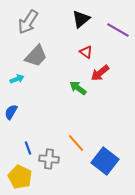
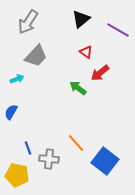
yellow pentagon: moved 3 px left, 2 px up; rotated 15 degrees counterclockwise
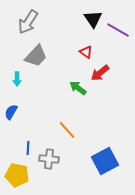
black triangle: moved 12 px right; rotated 24 degrees counterclockwise
cyan arrow: rotated 112 degrees clockwise
orange line: moved 9 px left, 13 px up
blue line: rotated 24 degrees clockwise
blue square: rotated 24 degrees clockwise
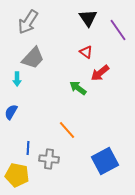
black triangle: moved 5 px left, 1 px up
purple line: rotated 25 degrees clockwise
gray trapezoid: moved 3 px left, 2 px down
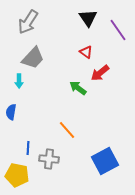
cyan arrow: moved 2 px right, 2 px down
blue semicircle: rotated 21 degrees counterclockwise
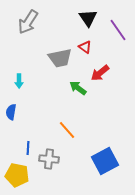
red triangle: moved 1 px left, 5 px up
gray trapezoid: moved 27 px right; rotated 35 degrees clockwise
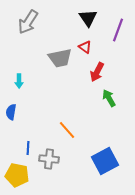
purple line: rotated 55 degrees clockwise
red arrow: moved 3 px left, 1 px up; rotated 24 degrees counterclockwise
green arrow: moved 31 px right, 10 px down; rotated 24 degrees clockwise
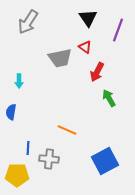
orange line: rotated 24 degrees counterclockwise
yellow pentagon: rotated 10 degrees counterclockwise
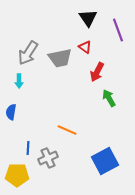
gray arrow: moved 31 px down
purple line: rotated 40 degrees counterclockwise
gray cross: moved 1 px left, 1 px up; rotated 30 degrees counterclockwise
